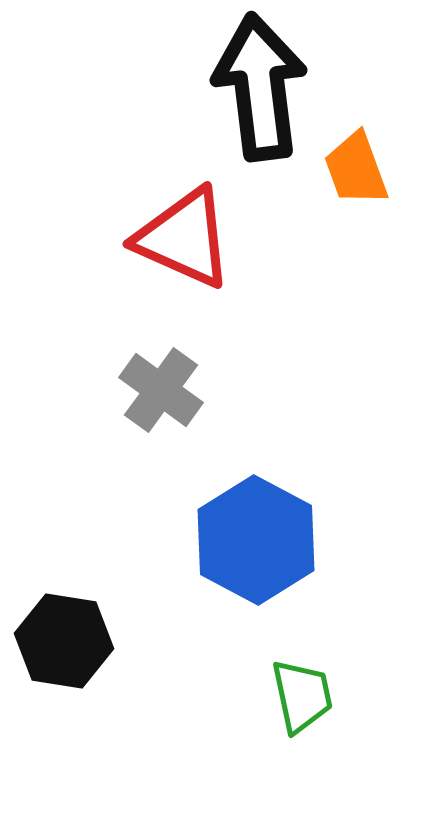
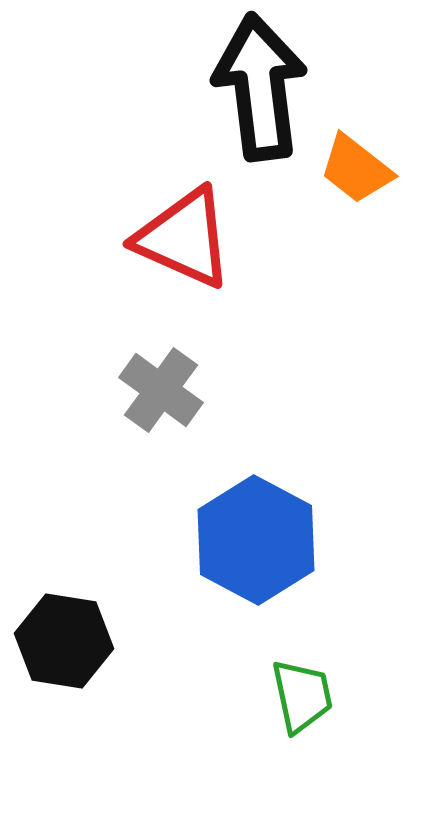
orange trapezoid: rotated 32 degrees counterclockwise
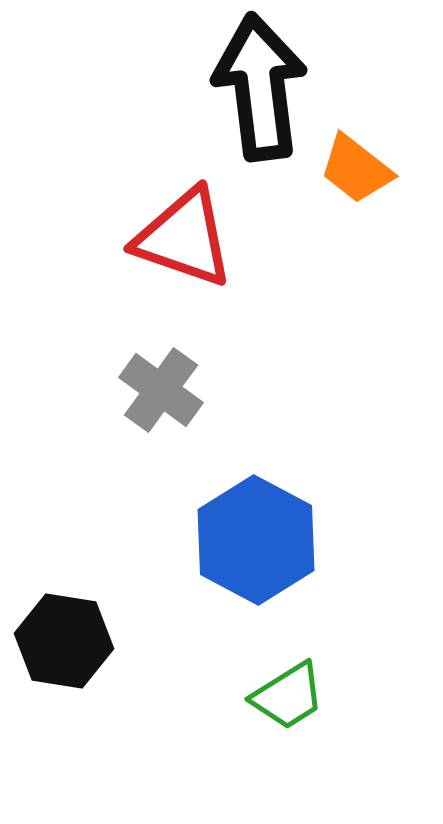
red triangle: rotated 5 degrees counterclockwise
green trapezoid: moved 14 px left; rotated 70 degrees clockwise
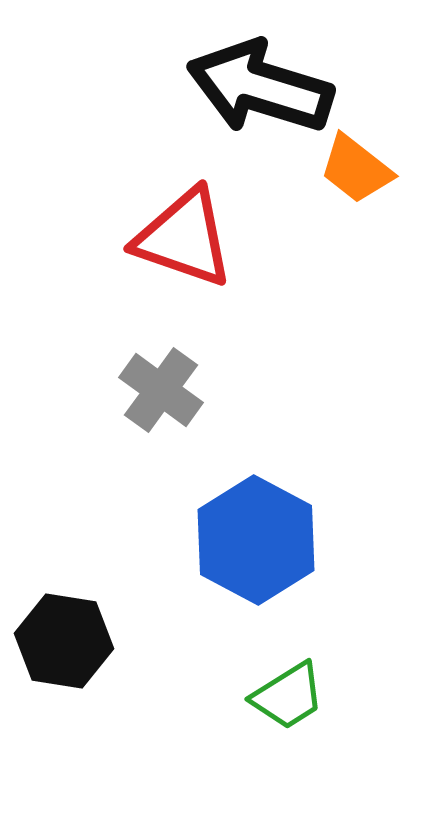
black arrow: rotated 66 degrees counterclockwise
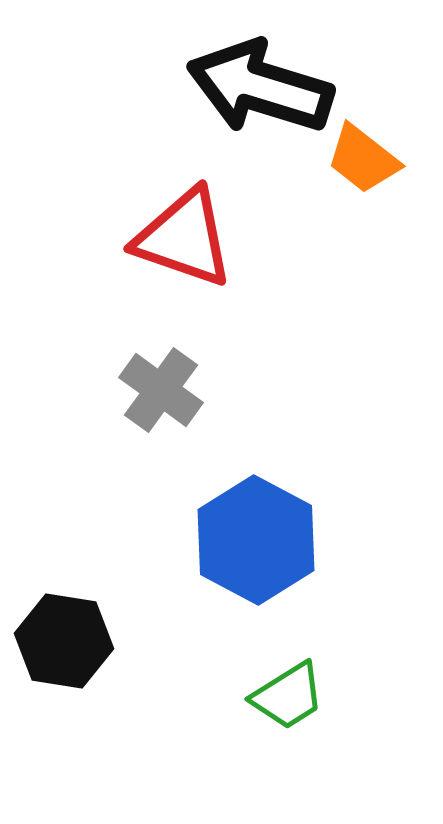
orange trapezoid: moved 7 px right, 10 px up
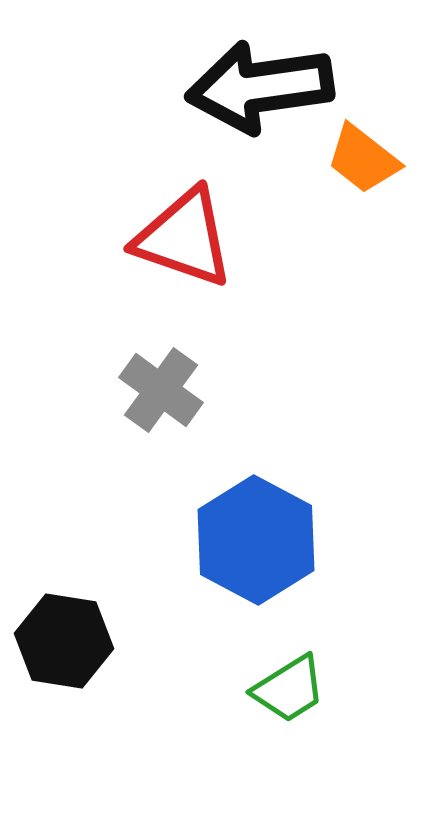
black arrow: rotated 25 degrees counterclockwise
green trapezoid: moved 1 px right, 7 px up
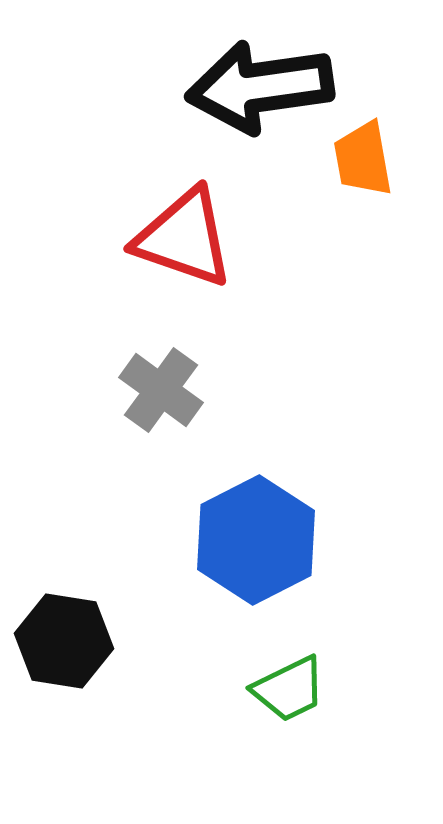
orange trapezoid: rotated 42 degrees clockwise
blue hexagon: rotated 5 degrees clockwise
green trapezoid: rotated 6 degrees clockwise
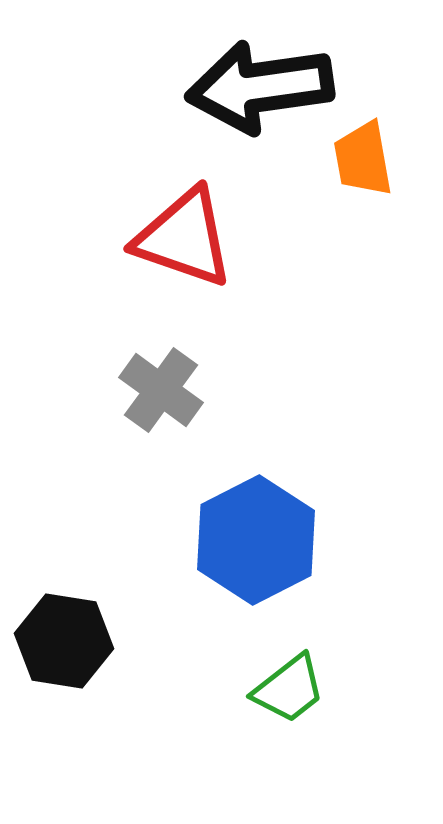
green trapezoid: rotated 12 degrees counterclockwise
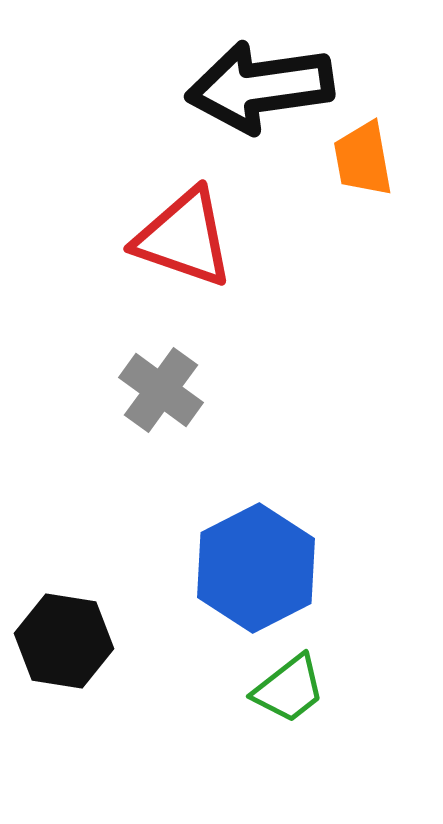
blue hexagon: moved 28 px down
